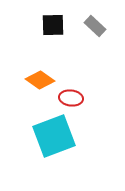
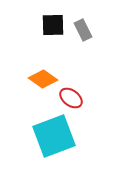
gray rectangle: moved 12 px left, 4 px down; rotated 20 degrees clockwise
orange diamond: moved 3 px right, 1 px up
red ellipse: rotated 30 degrees clockwise
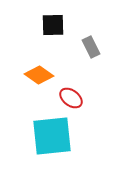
gray rectangle: moved 8 px right, 17 px down
orange diamond: moved 4 px left, 4 px up
cyan square: moved 2 px left; rotated 15 degrees clockwise
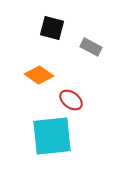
black square: moved 1 px left, 3 px down; rotated 15 degrees clockwise
gray rectangle: rotated 35 degrees counterclockwise
red ellipse: moved 2 px down
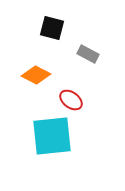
gray rectangle: moved 3 px left, 7 px down
orange diamond: moved 3 px left; rotated 8 degrees counterclockwise
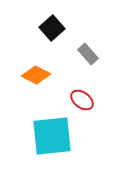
black square: rotated 35 degrees clockwise
gray rectangle: rotated 20 degrees clockwise
red ellipse: moved 11 px right
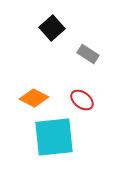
gray rectangle: rotated 15 degrees counterclockwise
orange diamond: moved 2 px left, 23 px down
cyan square: moved 2 px right, 1 px down
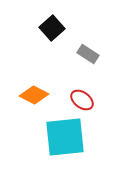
orange diamond: moved 3 px up
cyan square: moved 11 px right
